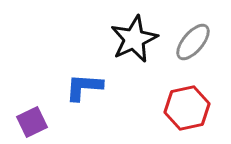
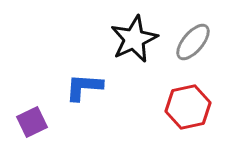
red hexagon: moved 1 px right, 1 px up
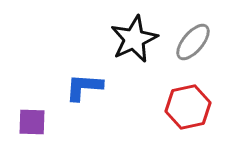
purple square: rotated 28 degrees clockwise
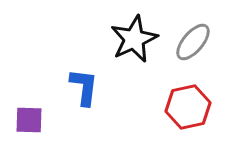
blue L-shape: rotated 93 degrees clockwise
purple square: moved 3 px left, 2 px up
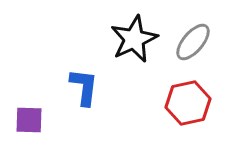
red hexagon: moved 4 px up
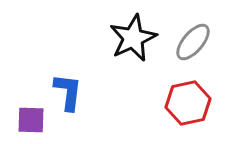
black star: moved 1 px left, 1 px up
blue L-shape: moved 16 px left, 5 px down
purple square: moved 2 px right
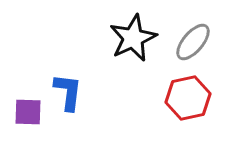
red hexagon: moved 5 px up
purple square: moved 3 px left, 8 px up
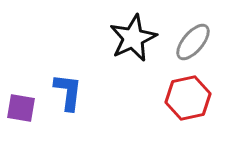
purple square: moved 7 px left, 4 px up; rotated 8 degrees clockwise
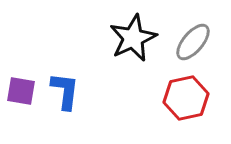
blue L-shape: moved 3 px left, 1 px up
red hexagon: moved 2 px left
purple square: moved 17 px up
